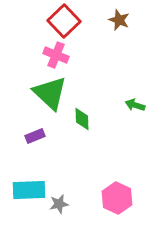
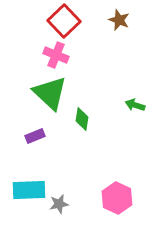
green diamond: rotated 10 degrees clockwise
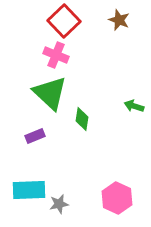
green arrow: moved 1 px left, 1 px down
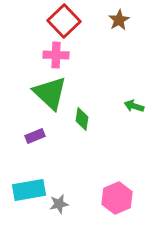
brown star: rotated 20 degrees clockwise
pink cross: rotated 20 degrees counterclockwise
cyan rectangle: rotated 8 degrees counterclockwise
pink hexagon: rotated 12 degrees clockwise
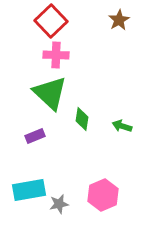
red square: moved 13 px left
green arrow: moved 12 px left, 20 px down
pink hexagon: moved 14 px left, 3 px up
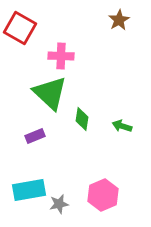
red square: moved 31 px left, 7 px down; rotated 16 degrees counterclockwise
pink cross: moved 5 px right, 1 px down
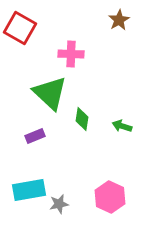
pink cross: moved 10 px right, 2 px up
pink hexagon: moved 7 px right, 2 px down; rotated 12 degrees counterclockwise
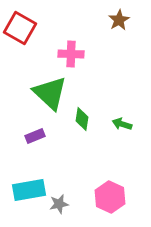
green arrow: moved 2 px up
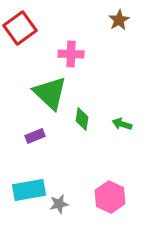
red square: rotated 24 degrees clockwise
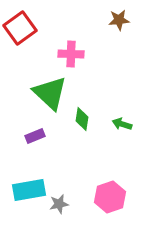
brown star: rotated 25 degrees clockwise
pink hexagon: rotated 16 degrees clockwise
